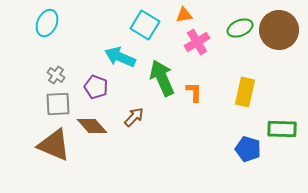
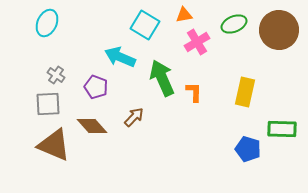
green ellipse: moved 6 px left, 4 px up
gray square: moved 10 px left
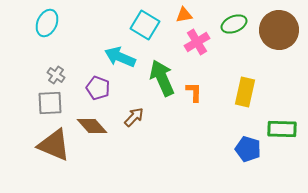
purple pentagon: moved 2 px right, 1 px down
gray square: moved 2 px right, 1 px up
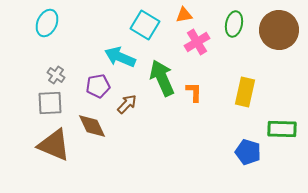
green ellipse: rotated 55 degrees counterclockwise
purple pentagon: moved 2 px up; rotated 30 degrees counterclockwise
brown arrow: moved 7 px left, 13 px up
brown diamond: rotated 16 degrees clockwise
blue pentagon: moved 3 px down
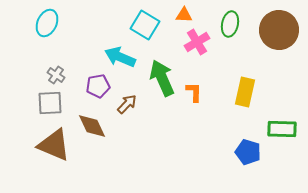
orange triangle: rotated 12 degrees clockwise
green ellipse: moved 4 px left
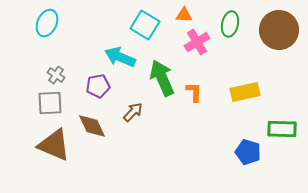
yellow rectangle: rotated 64 degrees clockwise
brown arrow: moved 6 px right, 8 px down
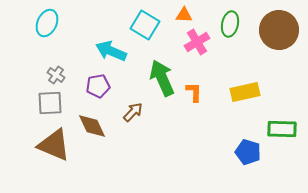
cyan arrow: moved 9 px left, 6 px up
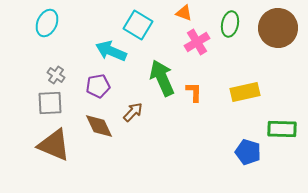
orange triangle: moved 2 px up; rotated 18 degrees clockwise
cyan square: moved 7 px left
brown circle: moved 1 px left, 2 px up
brown diamond: moved 7 px right
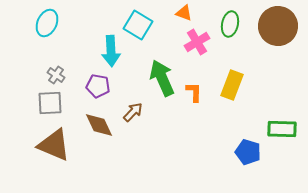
brown circle: moved 2 px up
cyan arrow: rotated 116 degrees counterclockwise
purple pentagon: rotated 20 degrees clockwise
yellow rectangle: moved 13 px left, 7 px up; rotated 56 degrees counterclockwise
brown diamond: moved 1 px up
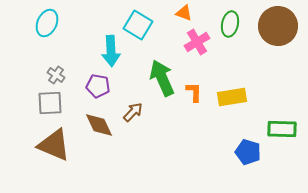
yellow rectangle: moved 12 px down; rotated 60 degrees clockwise
